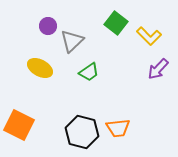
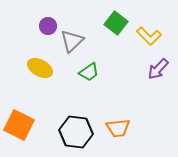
black hexagon: moved 6 px left; rotated 8 degrees counterclockwise
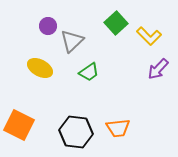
green square: rotated 10 degrees clockwise
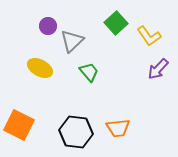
yellow L-shape: rotated 10 degrees clockwise
green trapezoid: rotated 95 degrees counterclockwise
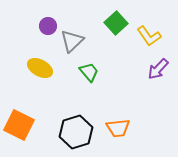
black hexagon: rotated 24 degrees counterclockwise
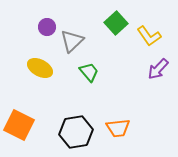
purple circle: moved 1 px left, 1 px down
black hexagon: rotated 8 degrees clockwise
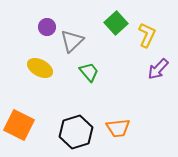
yellow L-shape: moved 2 px left, 1 px up; rotated 120 degrees counterclockwise
black hexagon: rotated 8 degrees counterclockwise
